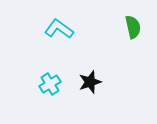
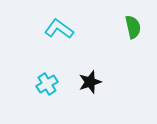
cyan cross: moved 3 px left
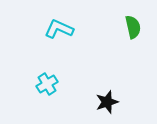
cyan L-shape: rotated 12 degrees counterclockwise
black star: moved 17 px right, 20 px down
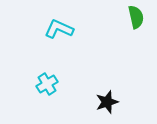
green semicircle: moved 3 px right, 10 px up
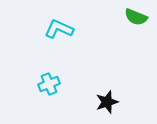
green semicircle: rotated 125 degrees clockwise
cyan cross: moved 2 px right; rotated 10 degrees clockwise
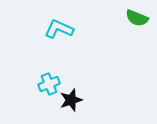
green semicircle: moved 1 px right, 1 px down
black star: moved 36 px left, 2 px up
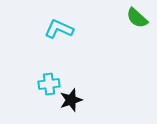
green semicircle: rotated 20 degrees clockwise
cyan cross: rotated 15 degrees clockwise
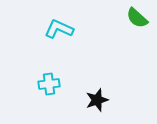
black star: moved 26 px right
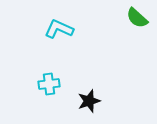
black star: moved 8 px left, 1 px down
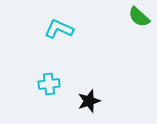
green semicircle: moved 2 px right, 1 px up
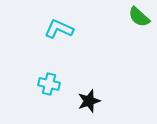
cyan cross: rotated 20 degrees clockwise
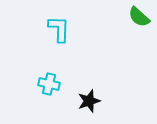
cyan L-shape: rotated 68 degrees clockwise
